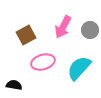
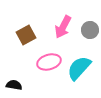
pink ellipse: moved 6 px right
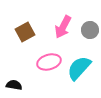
brown square: moved 1 px left, 3 px up
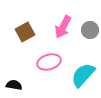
cyan semicircle: moved 4 px right, 7 px down
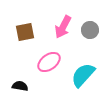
brown square: rotated 18 degrees clockwise
pink ellipse: rotated 20 degrees counterclockwise
black semicircle: moved 6 px right, 1 px down
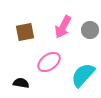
black semicircle: moved 1 px right, 3 px up
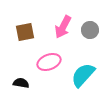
pink ellipse: rotated 15 degrees clockwise
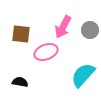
brown square: moved 4 px left, 2 px down; rotated 18 degrees clockwise
pink ellipse: moved 3 px left, 10 px up
black semicircle: moved 1 px left, 1 px up
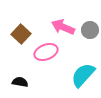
pink arrow: rotated 85 degrees clockwise
brown square: rotated 36 degrees clockwise
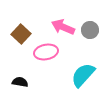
pink ellipse: rotated 10 degrees clockwise
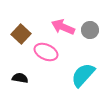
pink ellipse: rotated 35 degrees clockwise
black semicircle: moved 4 px up
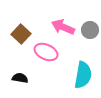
cyan semicircle: rotated 148 degrees clockwise
